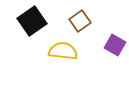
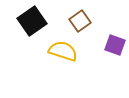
purple square: rotated 10 degrees counterclockwise
yellow semicircle: rotated 12 degrees clockwise
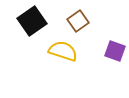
brown square: moved 2 px left
purple square: moved 6 px down
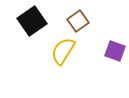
yellow semicircle: rotated 76 degrees counterclockwise
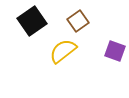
yellow semicircle: rotated 20 degrees clockwise
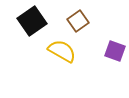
yellow semicircle: moved 1 px left; rotated 68 degrees clockwise
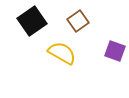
yellow semicircle: moved 2 px down
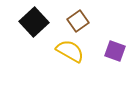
black square: moved 2 px right, 1 px down; rotated 8 degrees counterclockwise
yellow semicircle: moved 8 px right, 2 px up
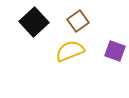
yellow semicircle: rotated 52 degrees counterclockwise
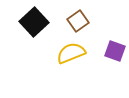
yellow semicircle: moved 1 px right, 2 px down
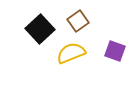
black square: moved 6 px right, 7 px down
